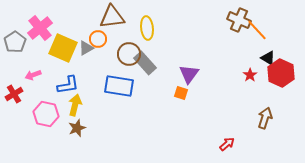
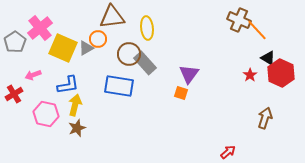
red arrow: moved 1 px right, 8 px down
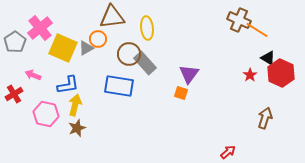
orange line: rotated 15 degrees counterclockwise
pink arrow: rotated 42 degrees clockwise
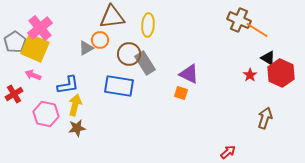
yellow ellipse: moved 1 px right, 3 px up; rotated 10 degrees clockwise
orange circle: moved 2 px right, 1 px down
yellow square: moved 28 px left
gray rectangle: rotated 10 degrees clockwise
purple triangle: rotated 40 degrees counterclockwise
brown star: rotated 12 degrees clockwise
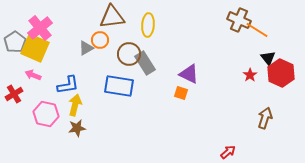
black triangle: rotated 21 degrees clockwise
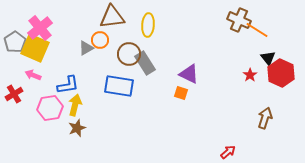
pink hexagon: moved 4 px right, 6 px up; rotated 20 degrees counterclockwise
brown star: rotated 12 degrees counterclockwise
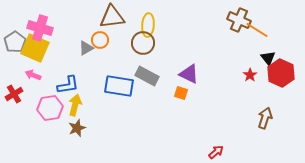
pink cross: rotated 35 degrees counterclockwise
brown circle: moved 14 px right, 11 px up
gray rectangle: moved 2 px right, 13 px down; rotated 30 degrees counterclockwise
red arrow: moved 12 px left
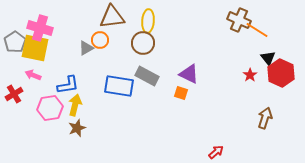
yellow ellipse: moved 4 px up
yellow square: rotated 12 degrees counterclockwise
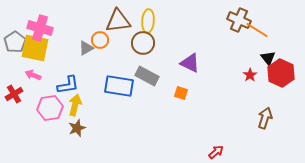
brown triangle: moved 6 px right, 4 px down
purple triangle: moved 1 px right, 11 px up
